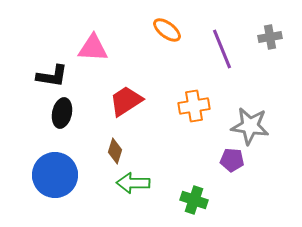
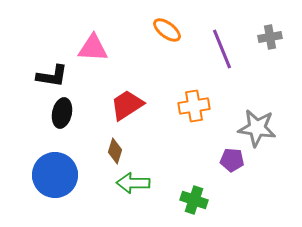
red trapezoid: moved 1 px right, 4 px down
gray star: moved 7 px right, 2 px down
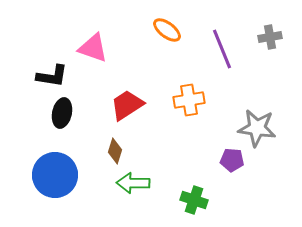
pink triangle: rotated 16 degrees clockwise
orange cross: moved 5 px left, 6 px up
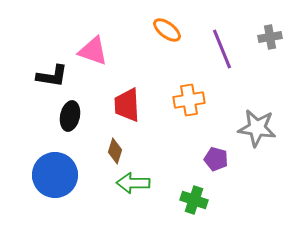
pink triangle: moved 3 px down
red trapezoid: rotated 60 degrees counterclockwise
black ellipse: moved 8 px right, 3 px down
purple pentagon: moved 16 px left, 1 px up; rotated 10 degrees clockwise
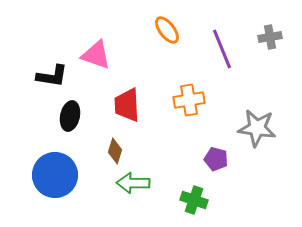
orange ellipse: rotated 16 degrees clockwise
pink triangle: moved 3 px right, 4 px down
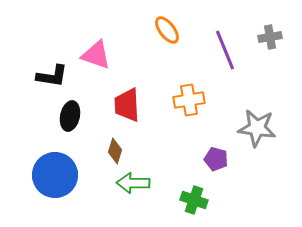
purple line: moved 3 px right, 1 px down
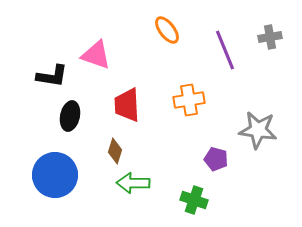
gray star: moved 1 px right, 2 px down
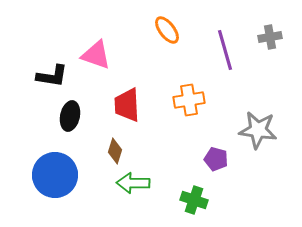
purple line: rotated 6 degrees clockwise
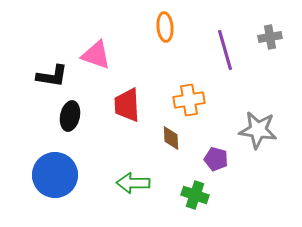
orange ellipse: moved 2 px left, 3 px up; rotated 32 degrees clockwise
brown diamond: moved 56 px right, 13 px up; rotated 20 degrees counterclockwise
green cross: moved 1 px right, 5 px up
